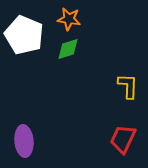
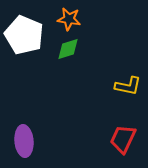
yellow L-shape: rotated 100 degrees clockwise
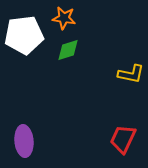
orange star: moved 5 px left, 1 px up
white pentagon: rotated 30 degrees counterclockwise
green diamond: moved 1 px down
yellow L-shape: moved 3 px right, 12 px up
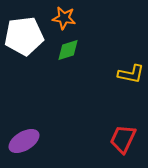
white pentagon: moved 1 px down
purple ellipse: rotated 64 degrees clockwise
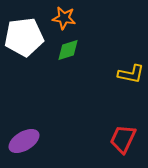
white pentagon: moved 1 px down
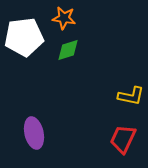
yellow L-shape: moved 22 px down
purple ellipse: moved 10 px right, 8 px up; rotated 72 degrees counterclockwise
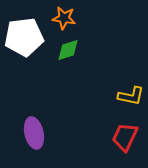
red trapezoid: moved 2 px right, 2 px up
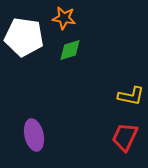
white pentagon: rotated 15 degrees clockwise
green diamond: moved 2 px right
purple ellipse: moved 2 px down
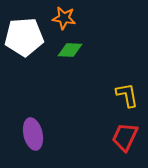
white pentagon: rotated 12 degrees counterclockwise
green diamond: rotated 20 degrees clockwise
yellow L-shape: moved 4 px left, 1 px up; rotated 112 degrees counterclockwise
purple ellipse: moved 1 px left, 1 px up
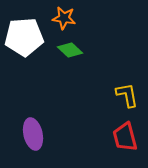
green diamond: rotated 40 degrees clockwise
red trapezoid: rotated 40 degrees counterclockwise
